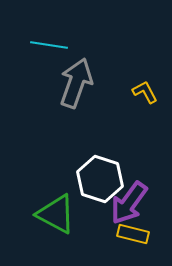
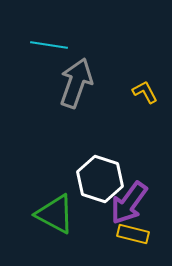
green triangle: moved 1 px left
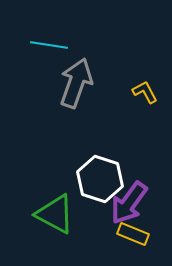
yellow rectangle: rotated 8 degrees clockwise
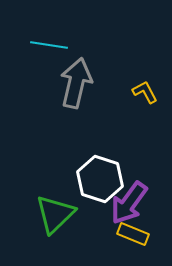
gray arrow: rotated 6 degrees counterclockwise
green triangle: rotated 48 degrees clockwise
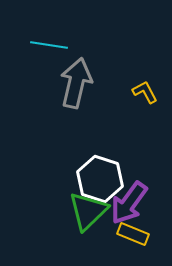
green triangle: moved 33 px right, 3 px up
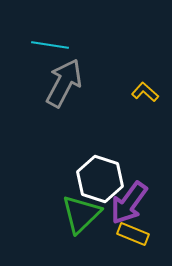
cyan line: moved 1 px right
gray arrow: moved 12 px left; rotated 15 degrees clockwise
yellow L-shape: rotated 20 degrees counterclockwise
green triangle: moved 7 px left, 3 px down
